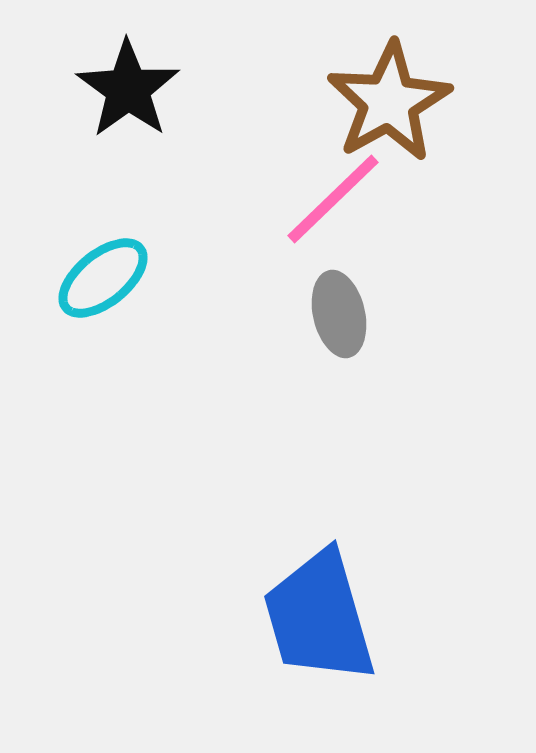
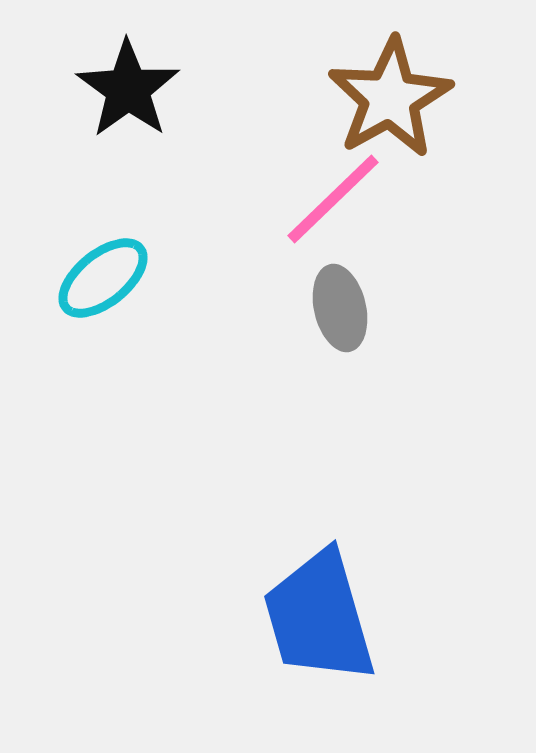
brown star: moved 1 px right, 4 px up
gray ellipse: moved 1 px right, 6 px up
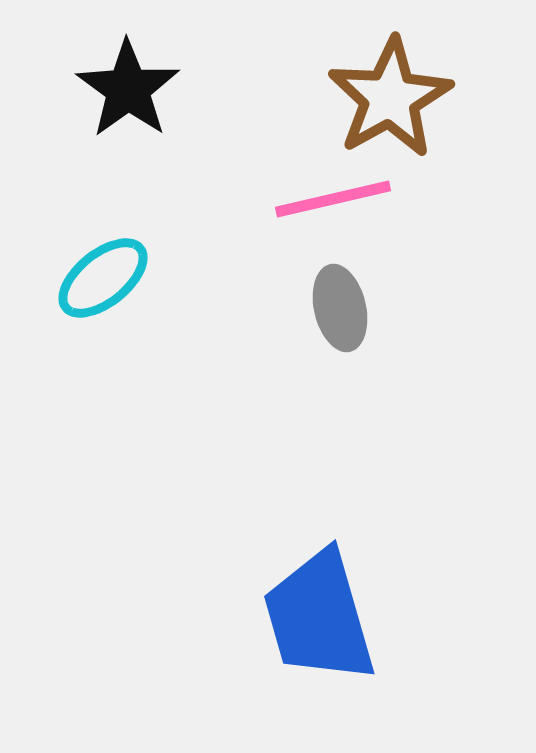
pink line: rotated 31 degrees clockwise
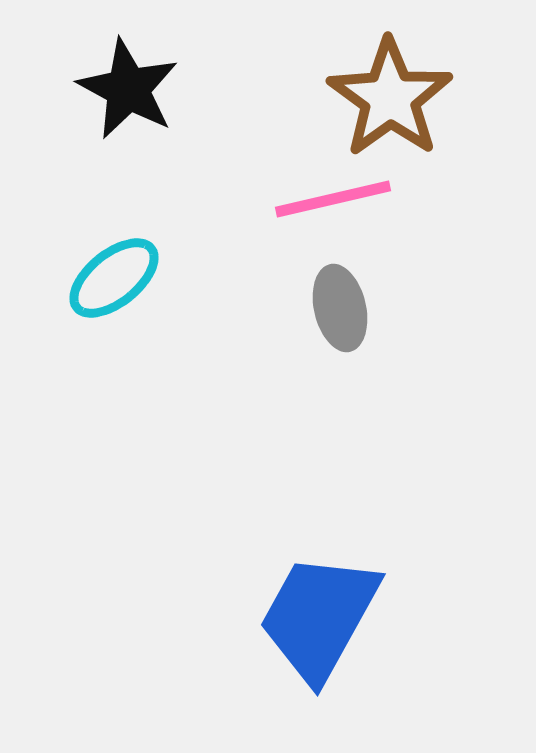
black star: rotated 8 degrees counterclockwise
brown star: rotated 7 degrees counterclockwise
cyan ellipse: moved 11 px right
blue trapezoid: rotated 45 degrees clockwise
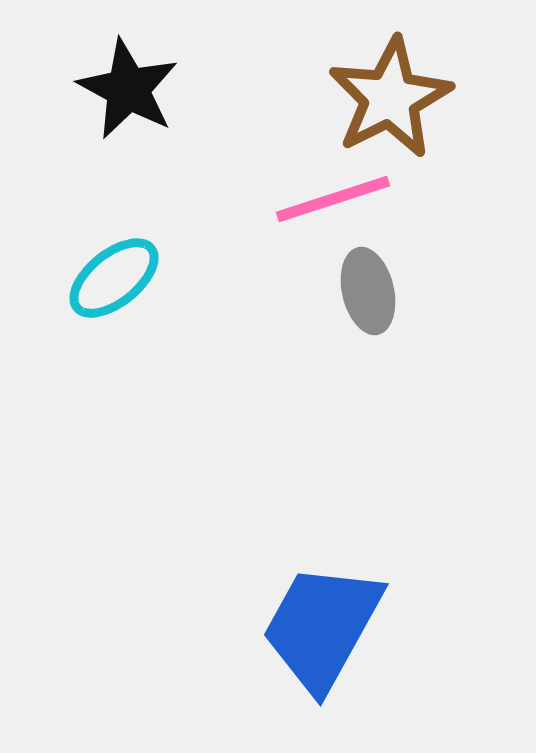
brown star: rotated 9 degrees clockwise
pink line: rotated 5 degrees counterclockwise
gray ellipse: moved 28 px right, 17 px up
blue trapezoid: moved 3 px right, 10 px down
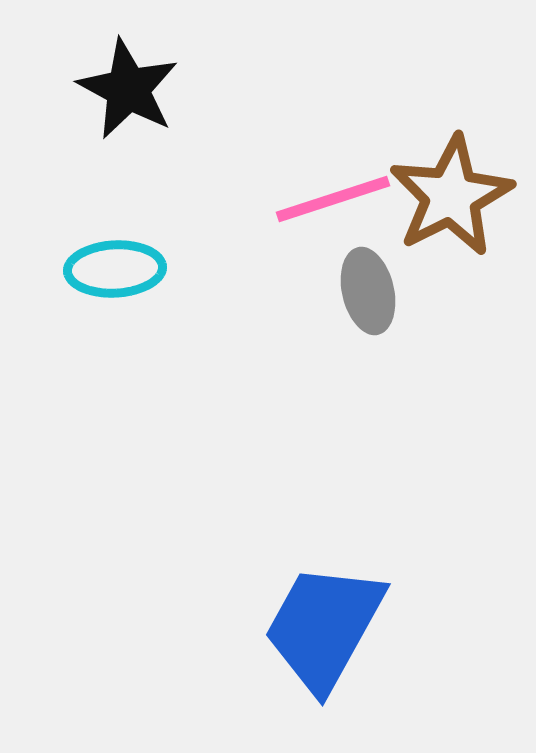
brown star: moved 61 px right, 98 px down
cyan ellipse: moved 1 px right, 9 px up; rotated 36 degrees clockwise
blue trapezoid: moved 2 px right
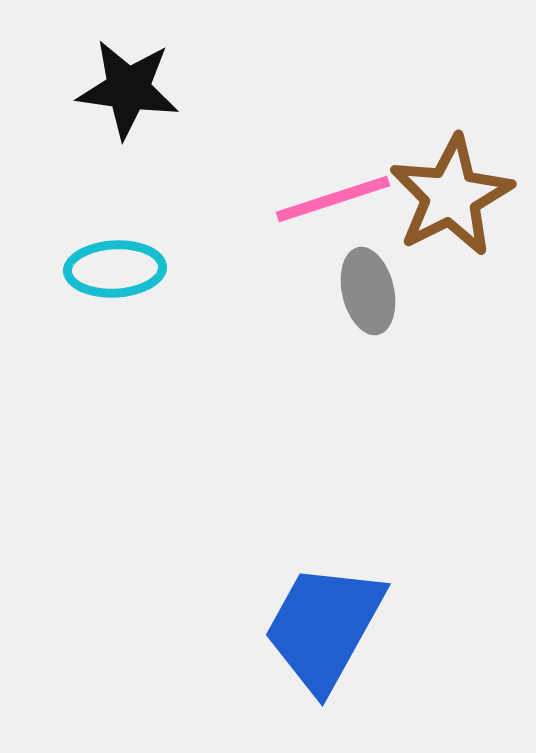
black star: rotated 20 degrees counterclockwise
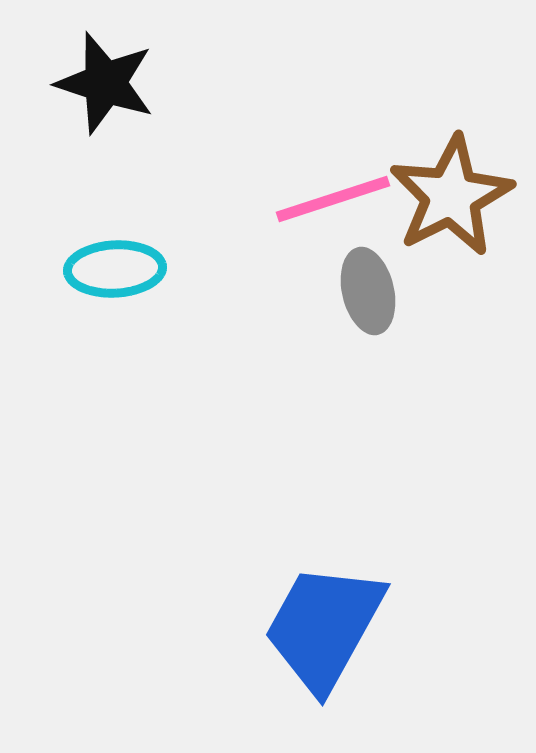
black star: moved 23 px left, 6 px up; rotated 10 degrees clockwise
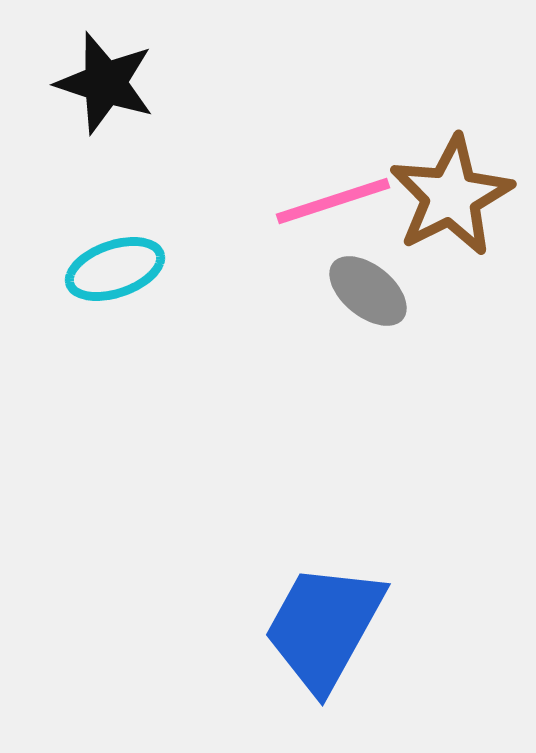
pink line: moved 2 px down
cyan ellipse: rotated 16 degrees counterclockwise
gray ellipse: rotated 38 degrees counterclockwise
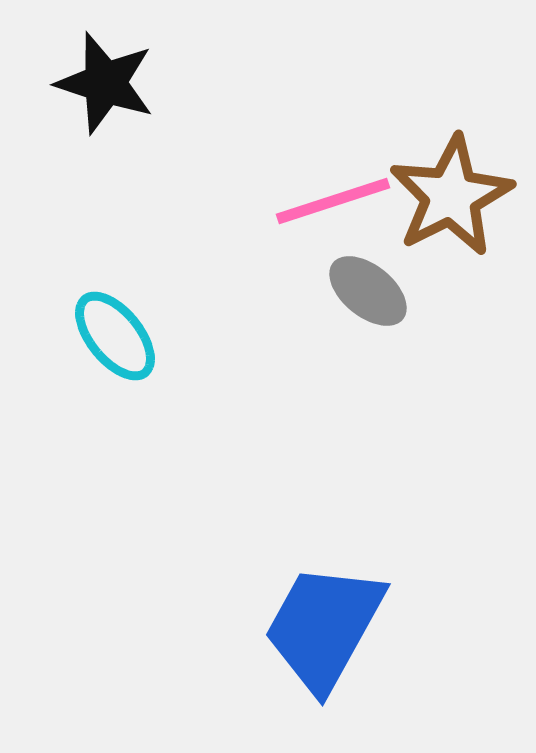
cyan ellipse: moved 67 px down; rotated 70 degrees clockwise
